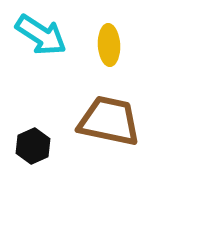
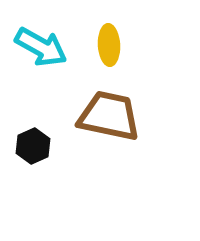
cyan arrow: moved 12 px down; rotated 4 degrees counterclockwise
brown trapezoid: moved 5 px up
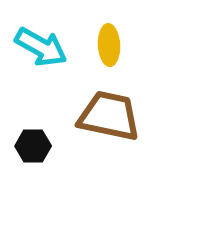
black hexagon: rotated 24 degrees clockwise
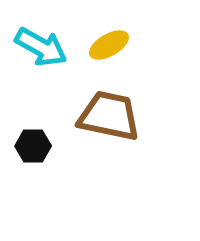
yellow ellipse: rotated 63 degrees clockwise
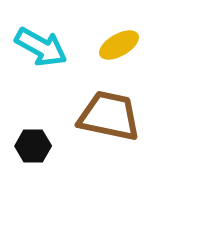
yellow ellipse: moved 10 px right
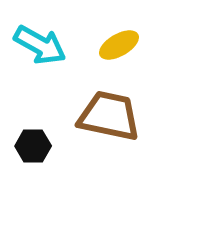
cyan arrow: moved 1 px left, 2 px up
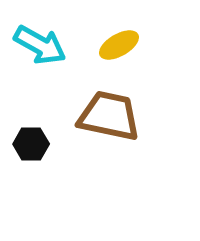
black hexagon: moved 2 px left, 2 px up
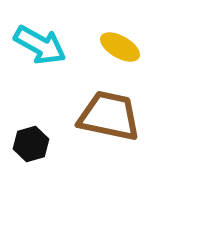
yellow ellipse: moved 1 px right, 2 px down; rotated 60 degrees clockwise
black hexagon: rotated 16 degrees counterclockwise
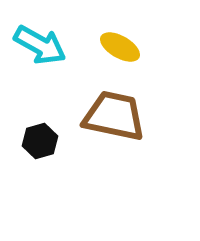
brown trapezoid: moved 5 px right
black hexagon: moved 9 px right, 3 px up
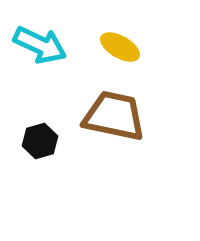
cyan arrow: rotated 4 degrees counterclockwise
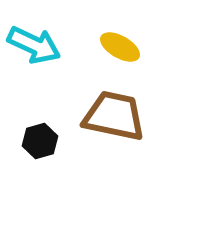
cyan arrow: moved 6 px left
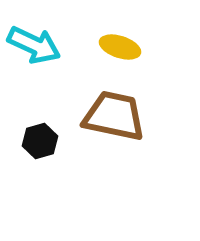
yellow ellipse: rotated 12 degrees counterclockwise
